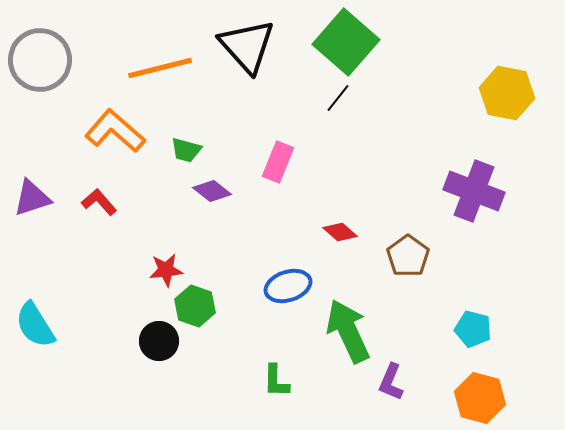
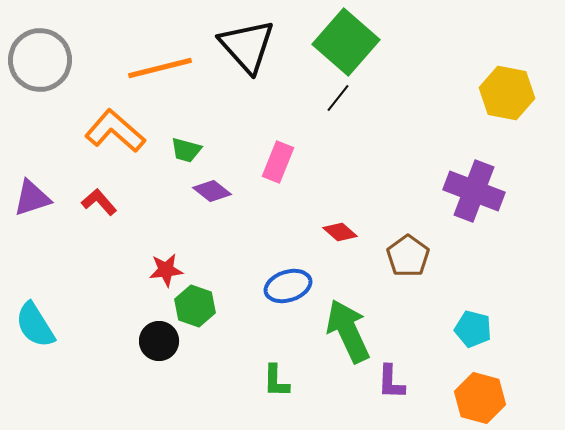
purple L-shape: rotated 21 degrees counterclockwise
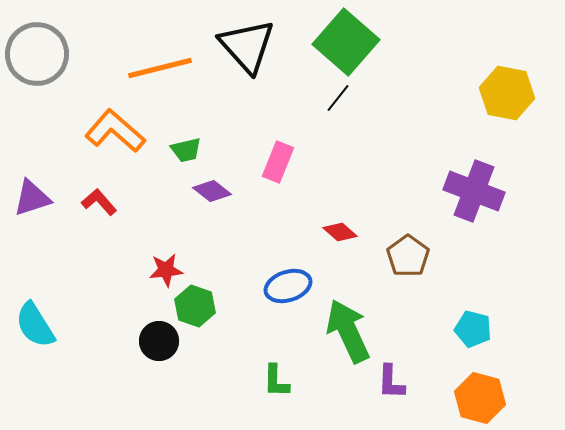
gray circle: moved 3 px left, 6 px up
green trapezoid: rotated 28 degrees counterclockwise
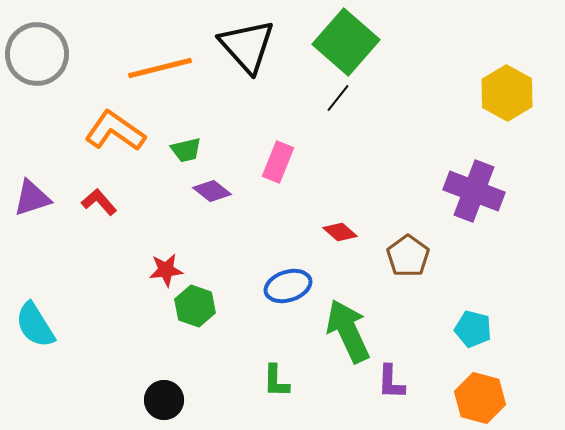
yellow hexagon: rotated 18 degrees clockwise
orange L-shape: rotated 6 degrees counterclockwise
black circle: moved 5 px right, 59 px down
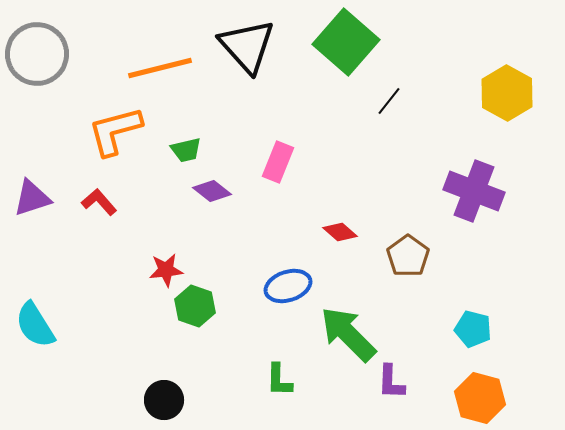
black line: moved 51 px right, 3 px down
orange L-shape: rotated 50 degrees counterclockwise
green arrow: moved 3 px down; rotated 20 degrees counterclockwise
green L-shape: moved 3 px right, 1 px up
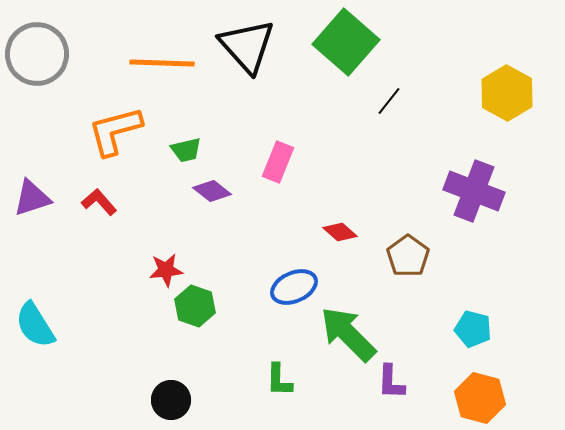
orange line: moved 2 px right, 5 px up; rotated 16 degrees clockwise
blue ellipse: moved 6 px right, 1 px down; rotated 6 degrees counterclockwise
black circle: moved 7 px right
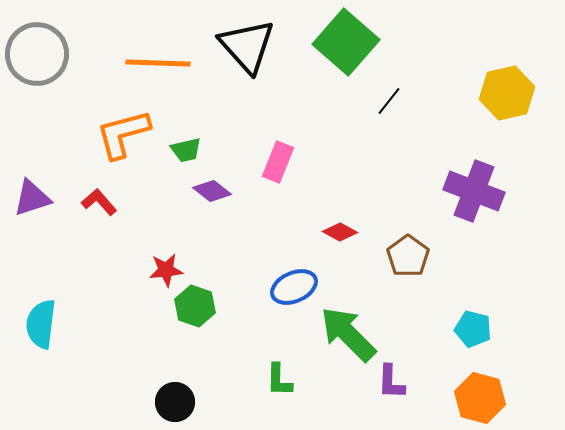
orange line: moved 4 px left
yellow hexagon: rotated 18 degrees clockwise
orange L-shape: moved 8 px right, 3 px down
red diamond: rotated 12 degrees counterclockwise
cyan semicircle: moved 6 px right, 1 px up; rotated 39 degrees clockwise
black circle: moved 4 px right, 2 px down
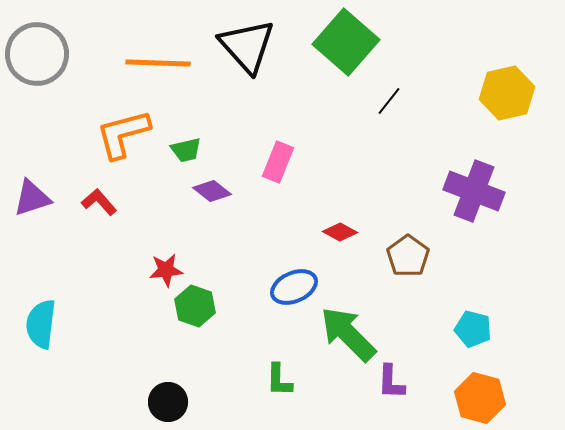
black circle: moved 7 px left
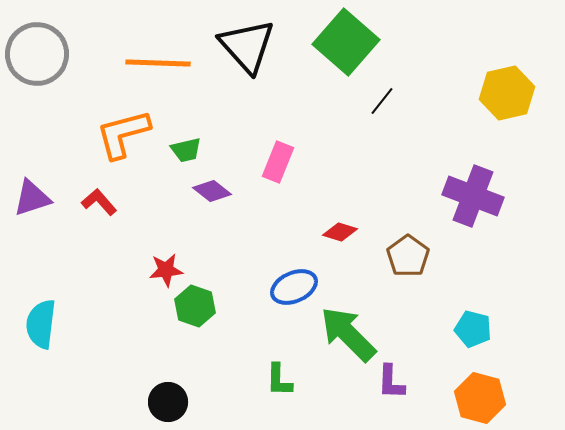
black line: moved 7 px left
purple cross: moved 1 px left, 5 px down
red diamond: rotated 12 degrees counterclockwise
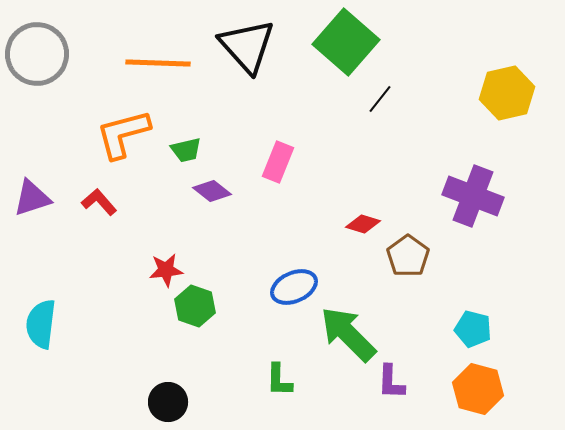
black line: moved 2 px left, 2 px up
red diamond: moved 23 px right, 8 px up
orange hexagon: moved 2 px left, 9 px up
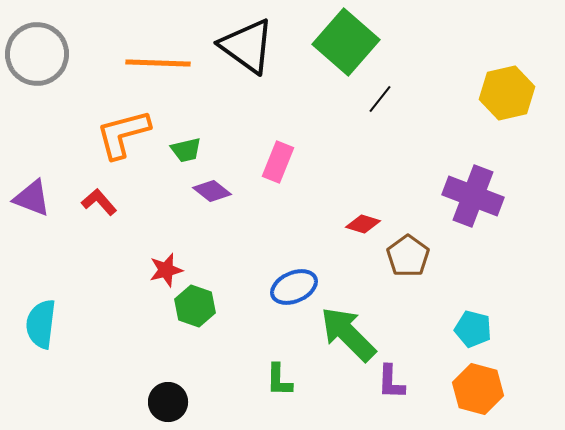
black triangle: rotated 12 degrees counterclockwise
purple triangle: rotated 39 degrees clockwise
red star: rotated 8 degrees counterclockwise
